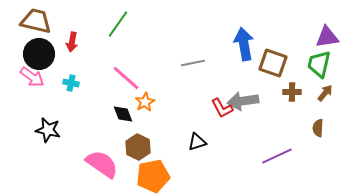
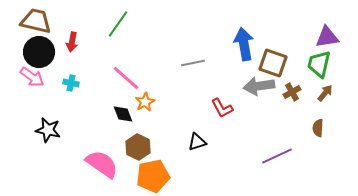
black circle: moved 2 px up
brown cross: rotated 30 degrees counterclockwise
gray arrow: moved 16 px right, 15 px up
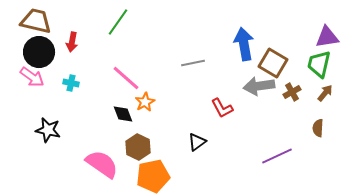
green line: moved 2 px up
brown square: rotated 12 degrees clockwise
black triangle: rotated 18 degrees counterclockwise
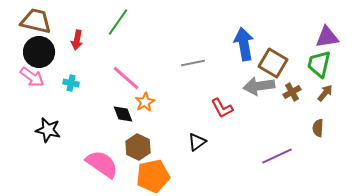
red arrow: moved 5 px right, 2 px up
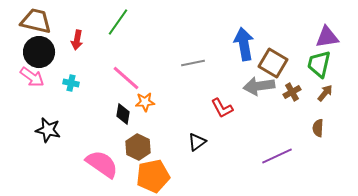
orange star: rotated 24 degrees clockwise
black diamond: rotated 30 degrees clockwise
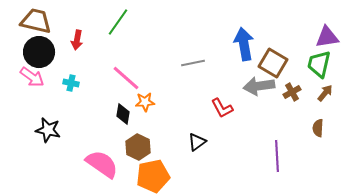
purple line: rotated 68 degrees counterclockwise
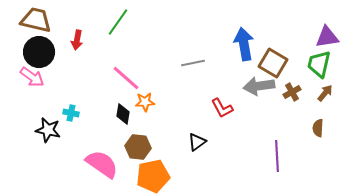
brown trapezoid: moved 1 px up
cyan cross: moved 30 px down
brown hexagon: rotated 20 degrees counterclockwise
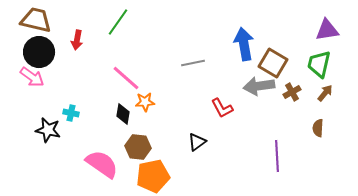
purple triangle: moved 7 px up
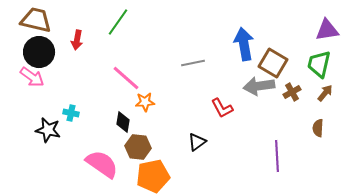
black diamond: moved 8 px down
